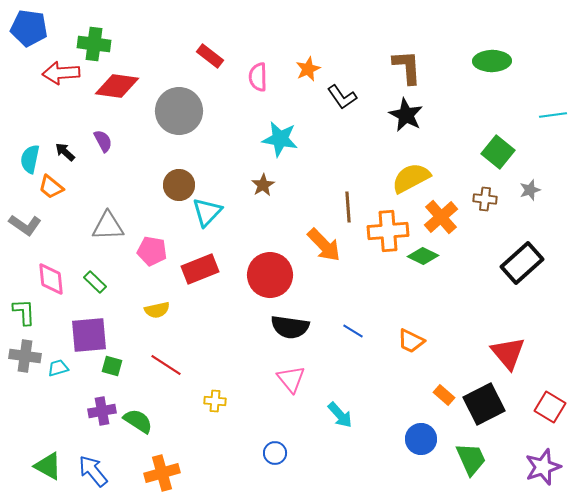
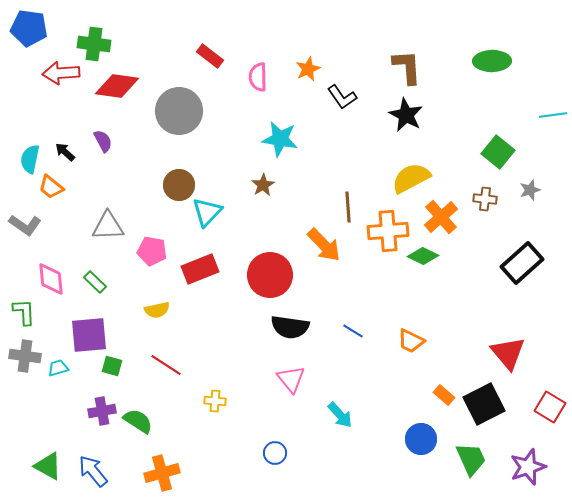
purple star at (543, 467): moved 15 px left
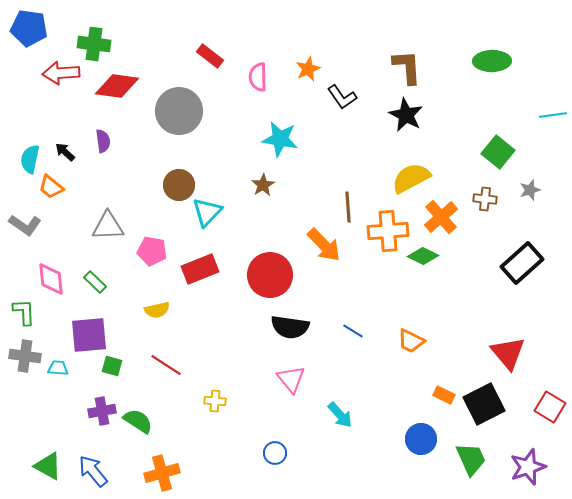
purple semicircle at (103, 141): rotated 20 degrees clockwise
cyan trapezoid at (58, 368): rotated 20 degrees clockwise
orange rectangle at (444, 395): rotated 15 degrees counterclockwise
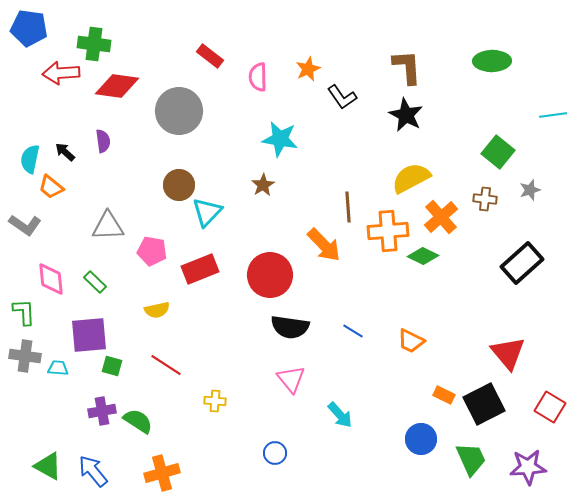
purple star at (528, 467): rotated 15 degrees clockwise
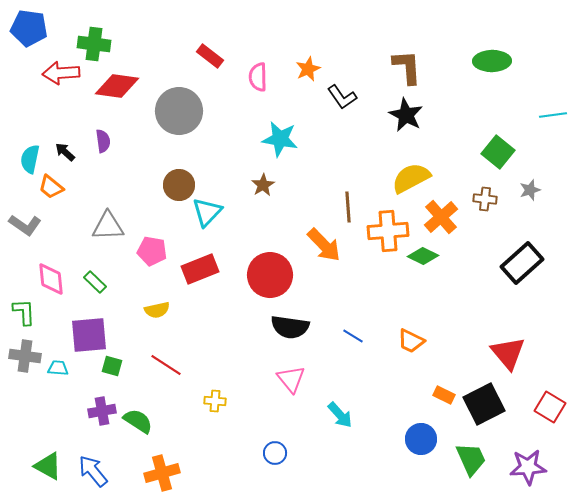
blue line at (353, 331): moved 5 px down
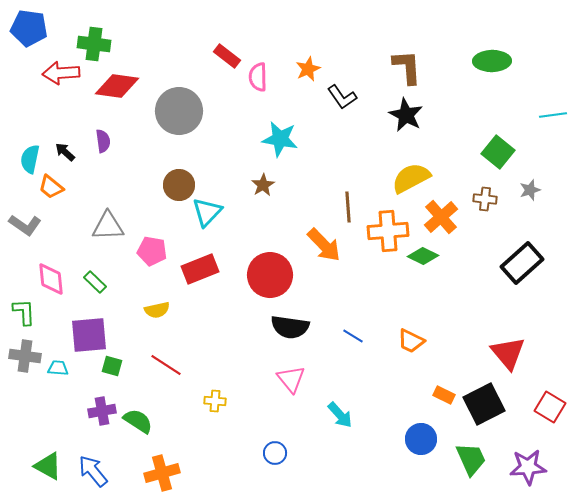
red rectangle at (210, 56): moved 17 px right
